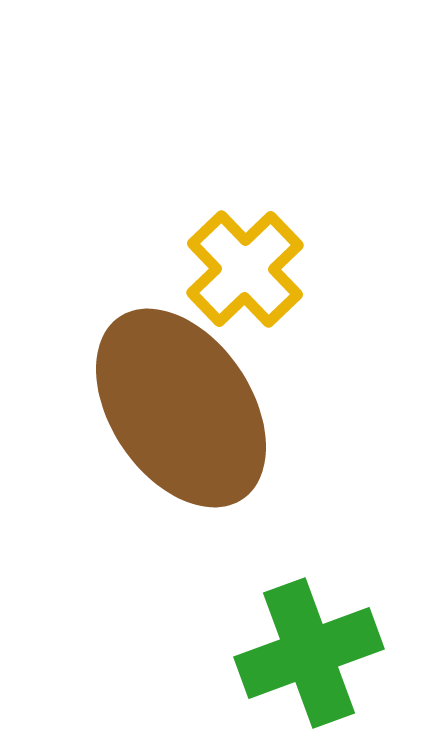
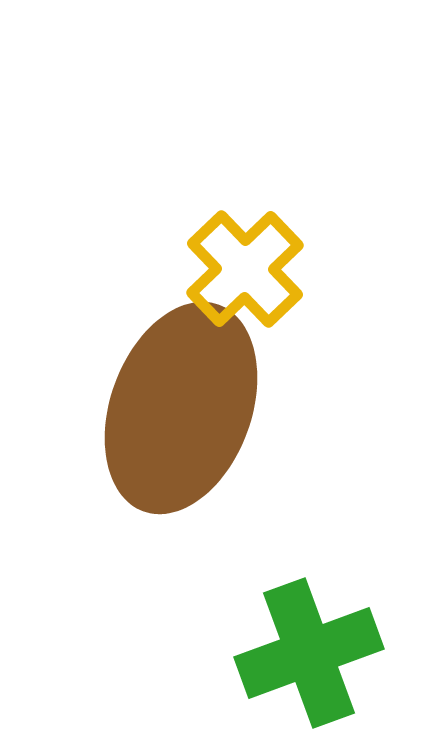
brown ellipse: rotated 54 degrees clockwise
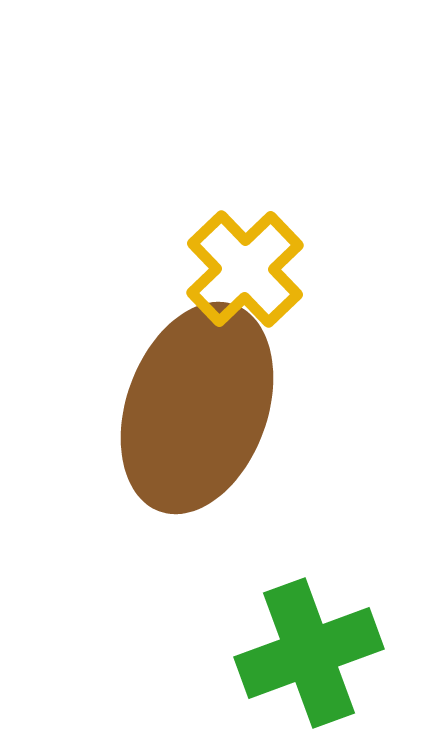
brown ellipse: moved 16 px right
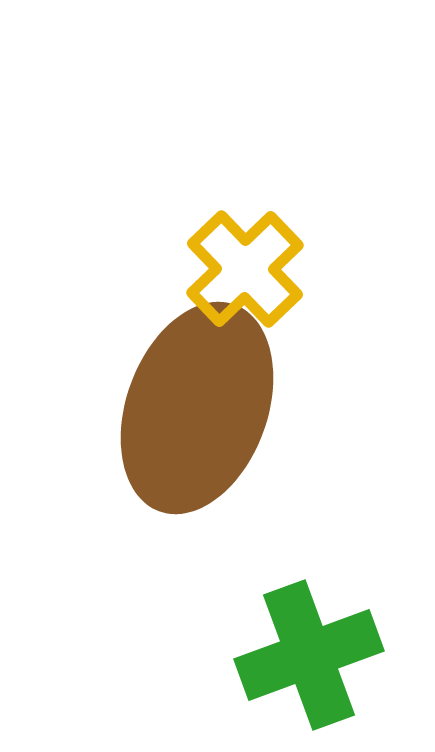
green cross: moved 2 px down
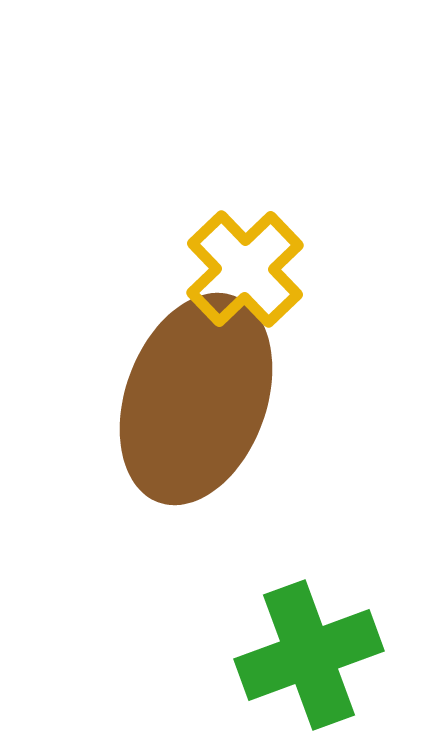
brown ellipse: moved 1 px left, 9 px up
